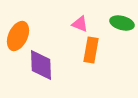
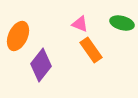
orange rectangle: rotated 45 degrees counterclockwise
purple diamond: rotated 40 degrees clockwise
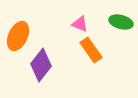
green ellipse: moved 1 px left, 1 px up
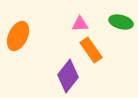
pink triangle: rotated 24 degrees counterclockwise
purple diamond: moved 27 px right, 11 px down
